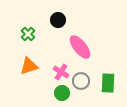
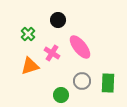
orange triangle: moved 1 px right
pink cross: moved 9 px left, 19 px up
gray circle: moved 1 px right
green circle: moved 1 px left, 2 px down
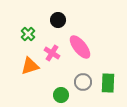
gray circle: moved 1 px right, 1 px down
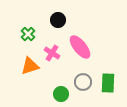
green circle: moved 1 px up
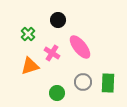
green circle: moved 4 px left, 1 px up
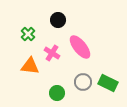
orange triangle: rotated 24 degrees clockwise
green rectangle: rotated 66 degrees counterclockwise
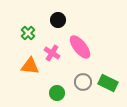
green cross: moved 1 px up
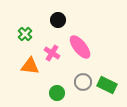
green cross: moved 3 px left, 1 px down
green rectangle: moved 1 px left, 2 px down
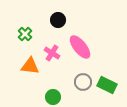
green circle: moved 4 px left, 4 px down
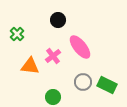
green cross: moved 8 px left
pink cross: moved 1 px right, 3 px down; rotated 21 degrees clockwise
